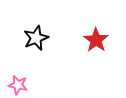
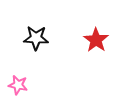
black star: rotated 25 degrees clockwise
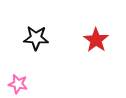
pink star: moved 1 px up
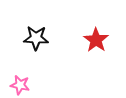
pink star: moved 2 px right, 1 px down
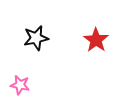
black star: rotated 15 degrees counterclockwise
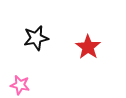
red star: moved 8 px left, 7 px down
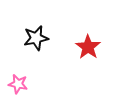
pink star: moved 2 px left, 1 px up
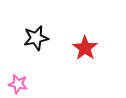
red star: moved 3 px left, 1 px down
